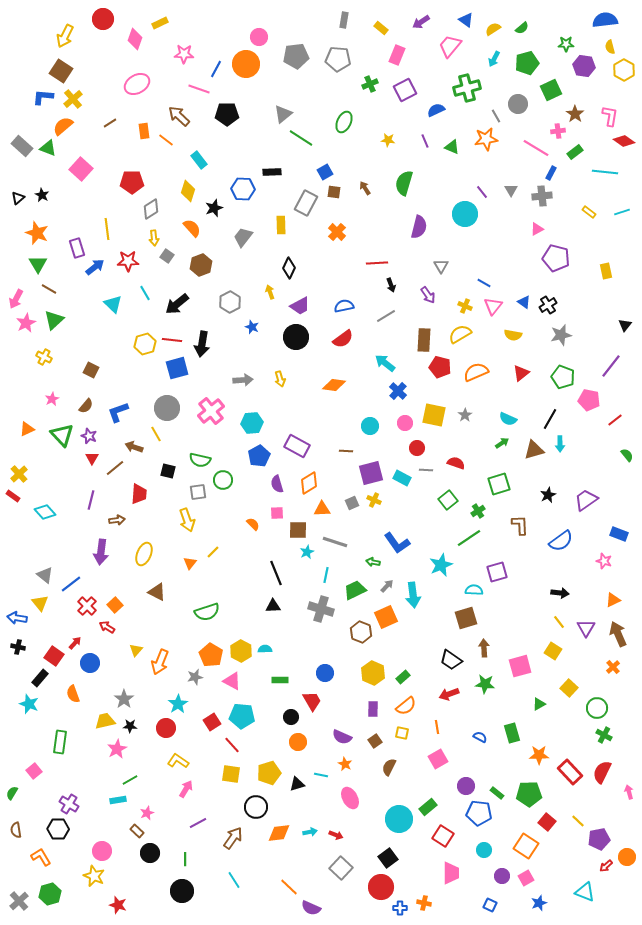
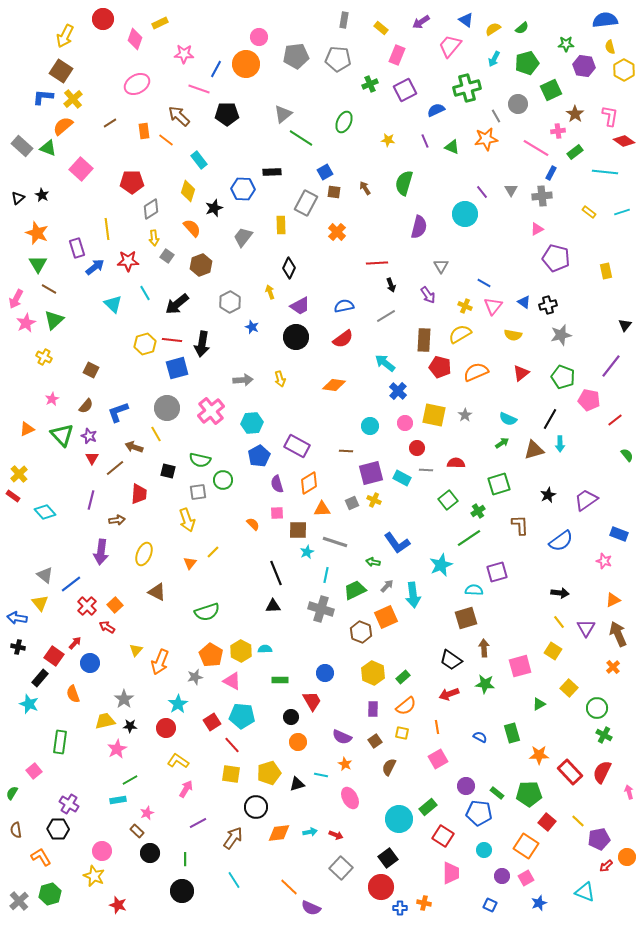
black cross at (548, 305): rotated 18 degrees clockwise
red semicircle at (456, 463): rotated 18 degrees counterclockwise
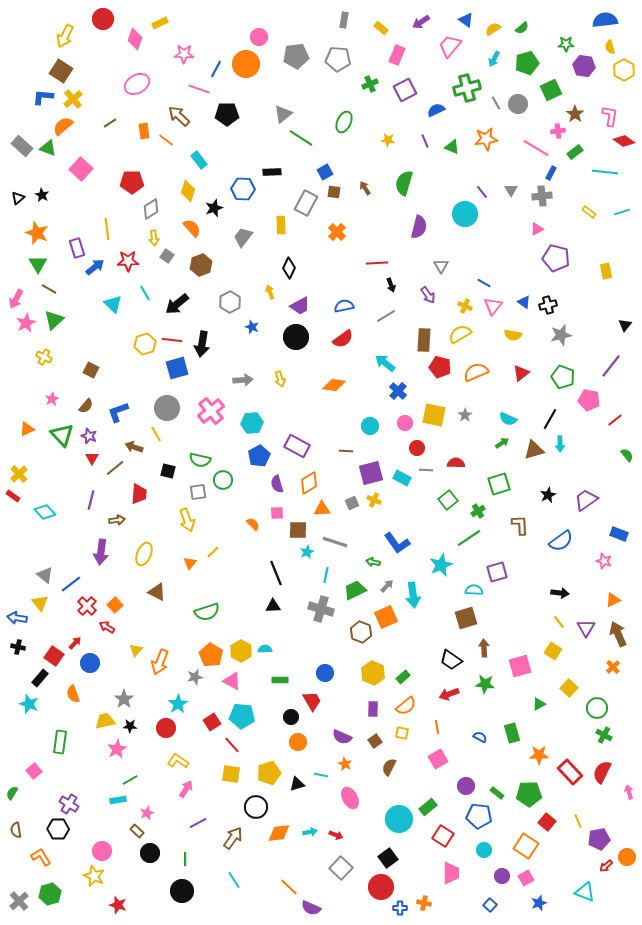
gray line at (496, 116): moved 13 px up
blue pentagon at (479, 813): moved 3 px down
yellow line at (578, 821): rotated 24 degrees clockwise
blue square at (490, 905): rotated 16 degrees clockwise
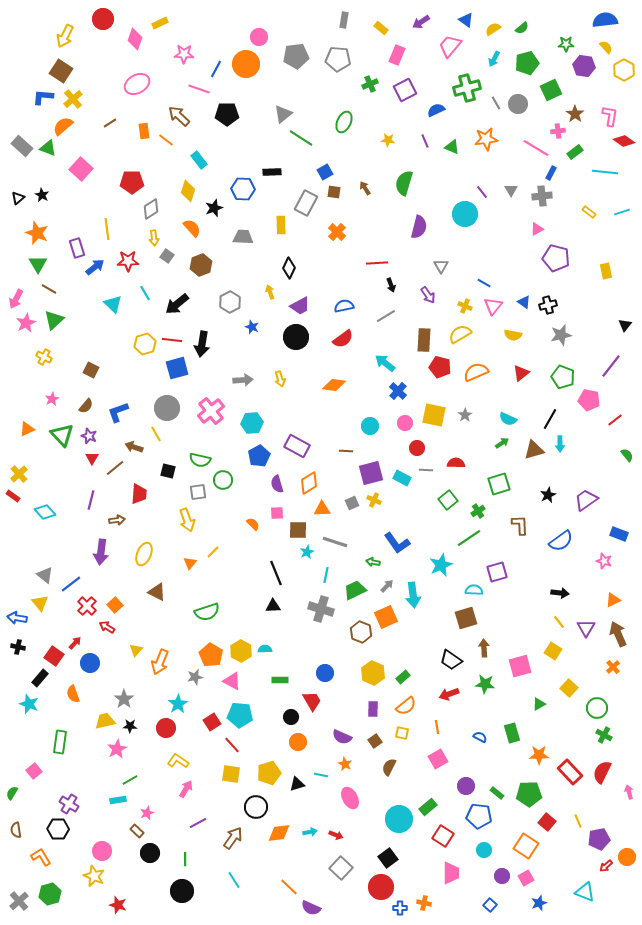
yellow semicircle at (610, 47): moved 4 px left; rotated 152 degrees clockwise
gray trapezoid at (243, 237): rotated 55 degrees clockwise
cyan pentagon at (242, 716): moved 2 px left, 1 px up
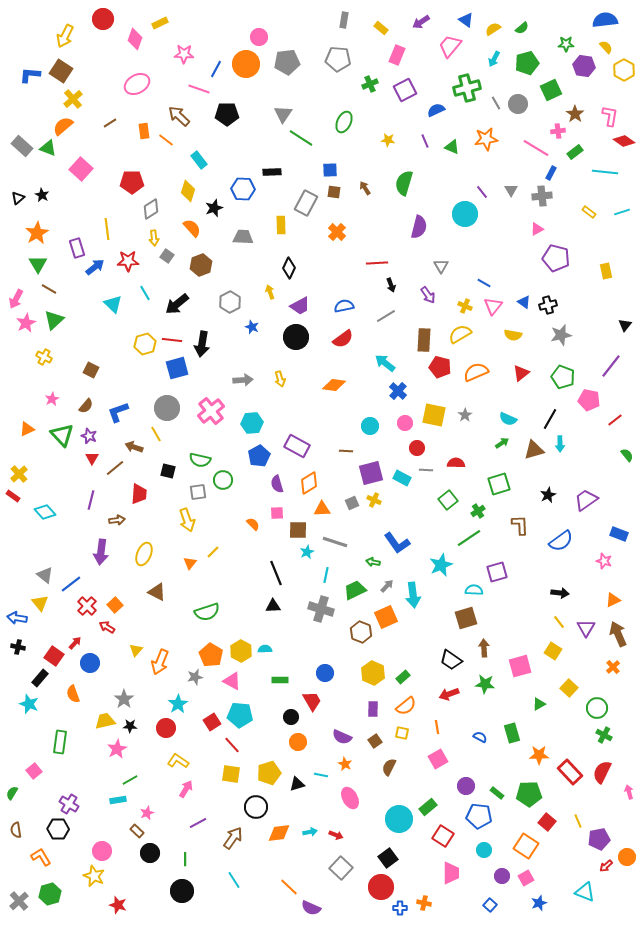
gray pentagon at (296, 56): moved 9 px left, 6 px down
blue L-shape at (43, 97): moved 13 px left, 22 px up
gray triangle at (283, 114): rotated 18 degrees counterclockwise
blue square at (325, 172): moved 5 px right, 2 px up; rotated 28 degrees clockwise
orange star at (37, 233): rotated 20 degrees clockwise
